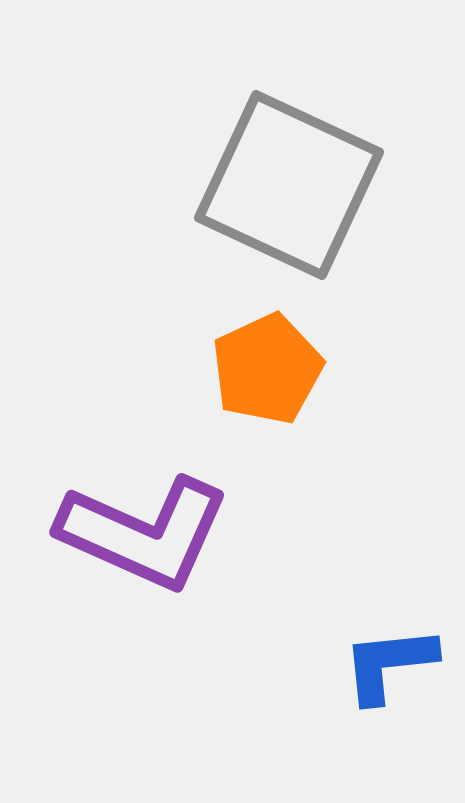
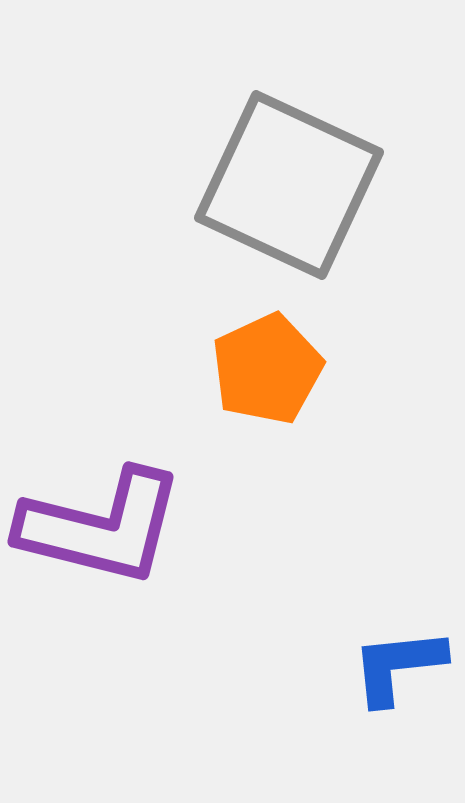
purple L-shape: moved 43 px left, 6 px up; rotated 10 degrees counterclockwise
blue L-shape: moved 9 px right, 2 px down
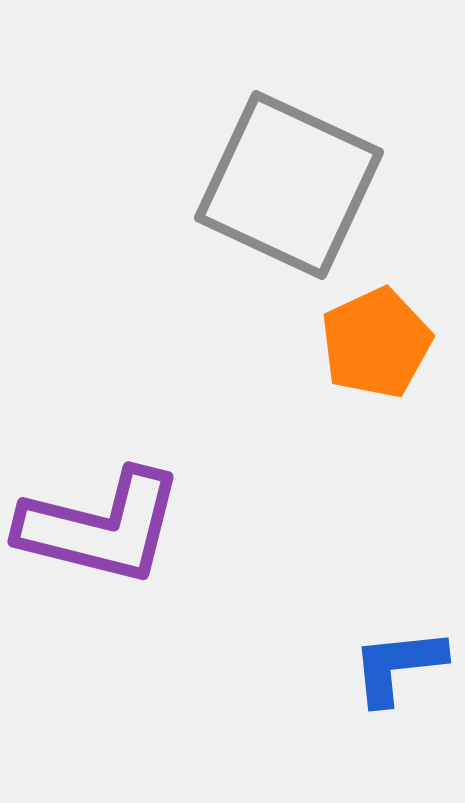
orange pentagon: moved 109 px right, 26 px up
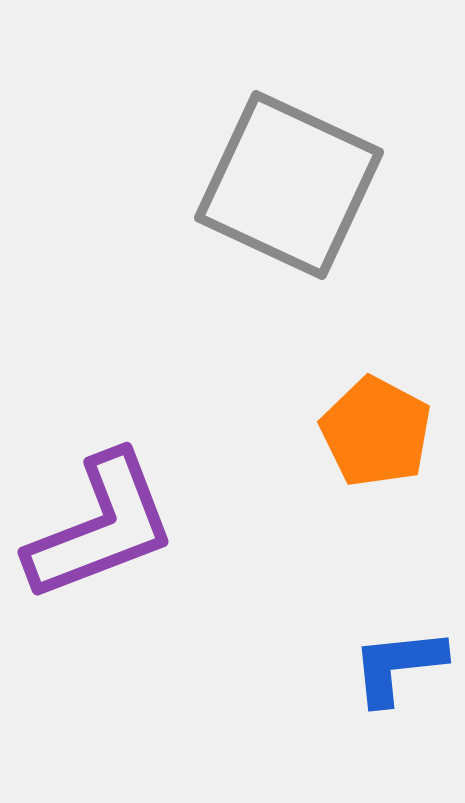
orange pentagon: moved 89 px down; rotated 19 degrees counterclockwise
purple L-shape: rotated 35 degrees counterclockwise
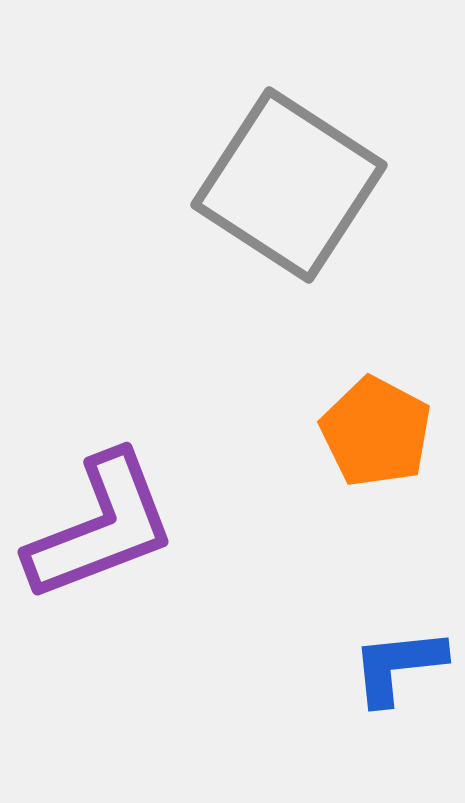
gray square: rotated 8 degrees clockwise
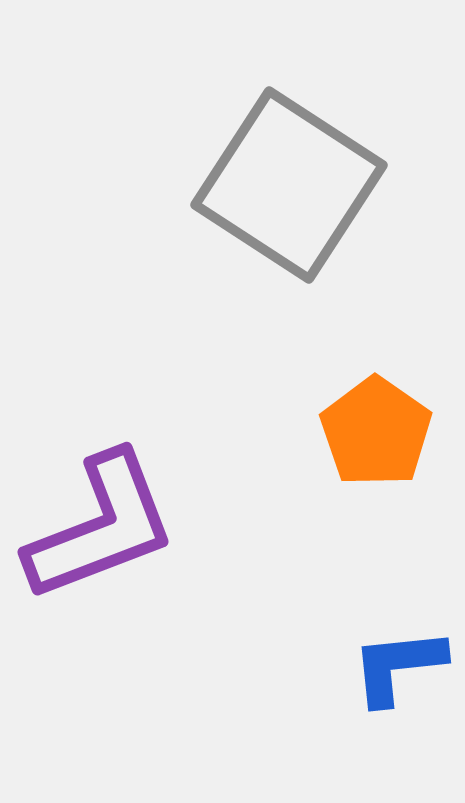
orange pentagon: rotated 7 degrees clockwise
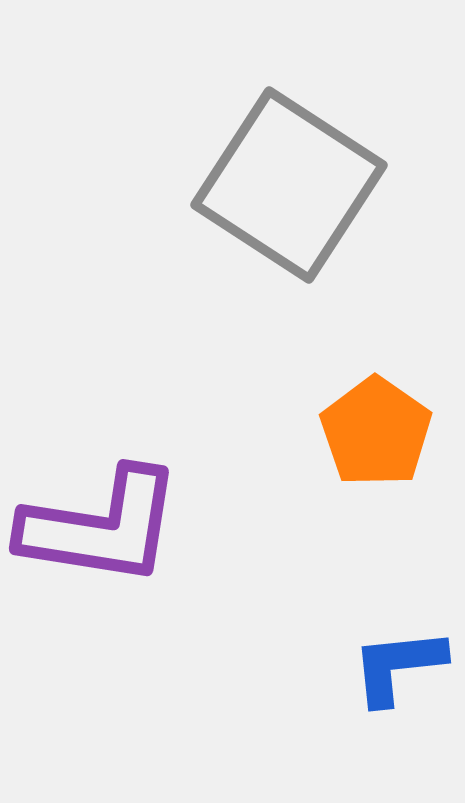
purple L-shape: rotated 30 degrees clockwise
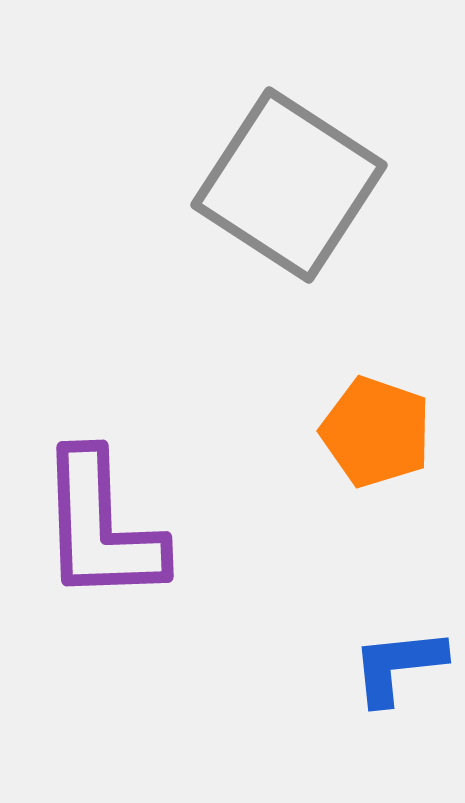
orange pentagon: rotated 16 degrees counterclockwise
purple L-shape: rotated 79 degrees clockwise
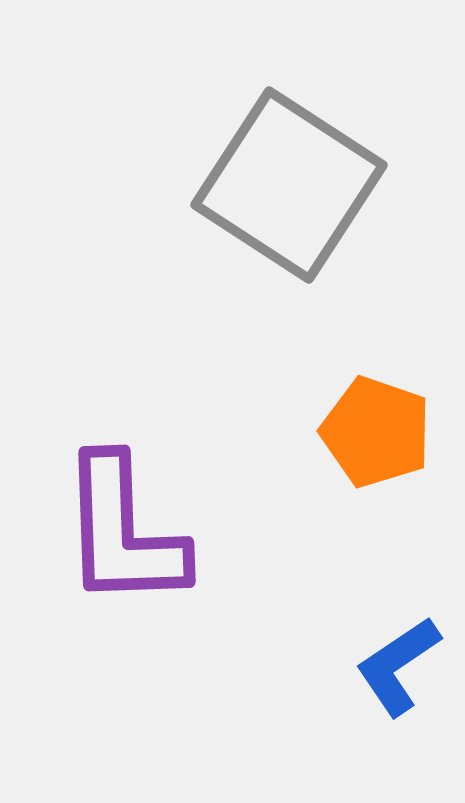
purple L-shape: moved 22 px right, 5 px down
blue L-shape: rotated 28 degrees counterclockwise
